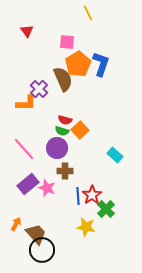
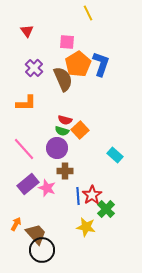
purple cross: moved 5 px left, 21 px up
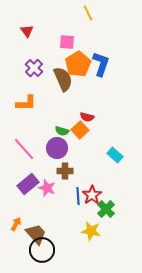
red semicircle: moved 22 px right, 3 px up
yellow star: moved 5 px right, 4 px down
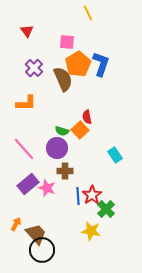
red semicircle: rotated 64 degrees clockwise
cyan rectangle: rotated 14 degrees clockwise
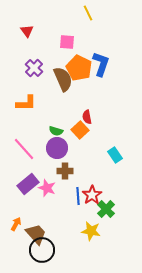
orange pentagon: moved 1 px right, 4 px down; rotated 15 degrees counterclockwise
green semicircle: moved 6 px left
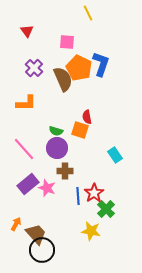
orange square: rotated 30 degrees counterclockwise
red star: moved 2 px right, 2 px up
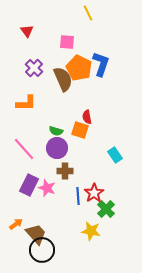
purple rectangle: moved 1 px right, 1 px down; rotated 25 degrees counterclockwise
orange arrow: rotated 24 degrees clockwise
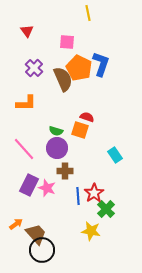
yellow line: rotated 14 degrees clockwise
red semicircle: rotated 120 degrees clockwise
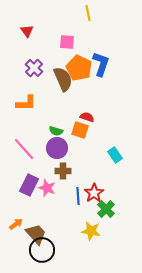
brown cross: moved 2 px left
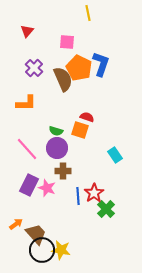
red triangle: rotated 16 degrees clockwise
pink line: moved 3 px right
yellow star: moved 30 px left, 19 px down
